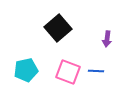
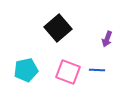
purple arrow: rotated 14 degrees clockwise
blue line: moved 1 px right, 1 px up
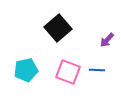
purple arrow: moved 1 px down; rotated 21 degrees clockwise
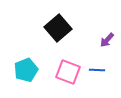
cyan pentagon: rotated 10 degrees counterclockwise
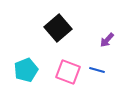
blue line: rotated 14 degrees clockwise
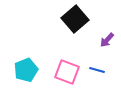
black square: moved 17 px right, 9 px up
pink square: moved 1 px left
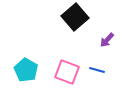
black square: moved 2 px up
cyan pentagon: rotated 20 degrees counterclockwise
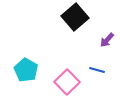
pink square: moved 10 px down; rotated 25 degrees clockwise
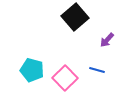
cyan pentagon: moved 6 px right; rotated 15 degrees counterclockwise
pink square: moved 2 px left, 4 px up
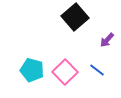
blue line: rotated 21 degrees clockwise
pink square: moved 6 px up
